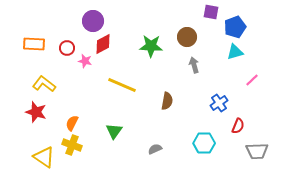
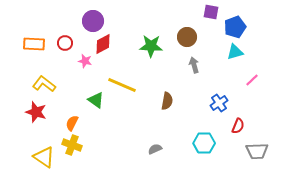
red circle: moved 2 px left, 5 px up
green triangle: moved 18 px left, 31 px up; rotated 30 degrees counterclockwise
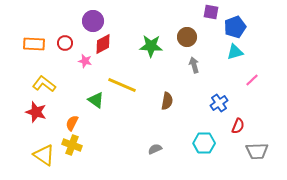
yellow triangle: moved 2 px up
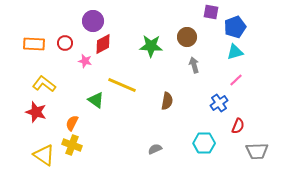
pink line: moved 16 px left
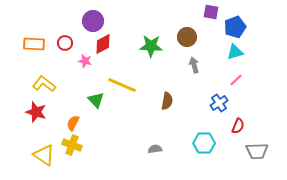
green triangle: rotated 12 degrees clockwise
orange semicircle: moved 1 px right
gray semicircle: rotated 16 degrees clockwise
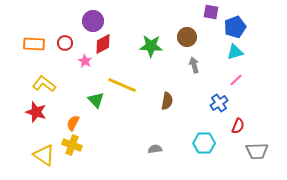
pink star: rotated 16 degrees clockwise
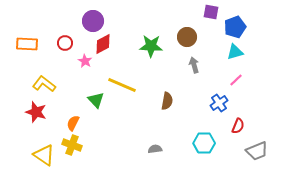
orange rectangle: moved 7 px left
gray trapezoid: rotated 20 degrees counterclockwise
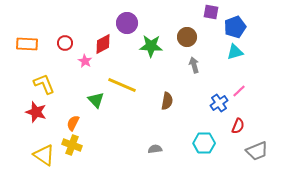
purple circle: moved 34 px right, 2 px down
pink line: moved 3 px right, 11 px down
yellow L-shape: rotated 30 degrees clockwise
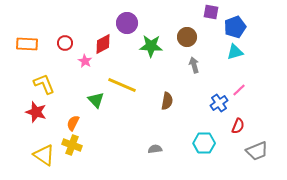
pink line: moved 1 px up
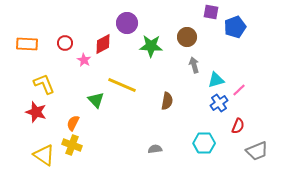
cyan triangle: moved 19 px left, 28 px down
pink star: moved 1 px left, 1 px up
